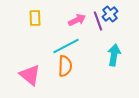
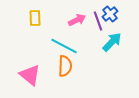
cyan line: moved 2 px left; rotated 56 degrees clockwise
cyan arrow: moved 2 px left, 13 px up; rotated 35 degrees clockwise
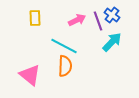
blue cross: moved 2 px right, 1 px down; rotated 14 degrees counterclockwise
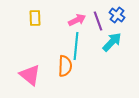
blue cross: moved 5 px right
cyan line: moved 12 px right; rotated 68 degrees clockwise
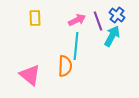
cyan arrow: moved 6 px up; rotated 15 degrees counterclockwise
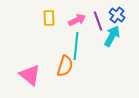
yellow rectangle: moved 14 px right
orange semicircle: rotated 15 degrees clockwise
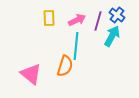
purple line: rotated 36 degrees clockwise
pink triangle: moved 1 px right, 1 px up
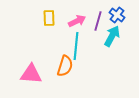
pink arrow: moved 1 px down
pink triangle: rotated 35 degrees counterclockwise
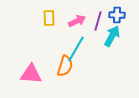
blue cross: rotated 35 degrees counterclockwise
cyan line: moved 3 px down; rotated 24 degrees clockwise
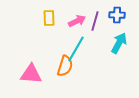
purple line: moved 3 px left
cyan arrow: moved 7 px right, 7 px down
